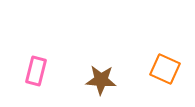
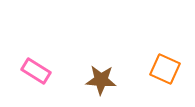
pink rectangle: rotated 72 degrees counterclockwise
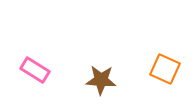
pink rectangle: moved 1 px left, 1 px up
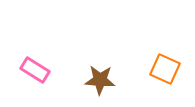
brown star: moved 1 px left
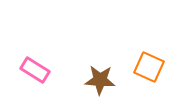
orange square: moved 16 px left, 2 px up
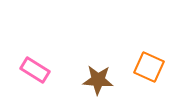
brown star: moved 2 px left
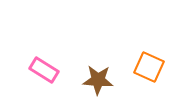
pink rectangle: moved 9 px right
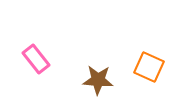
pink rectangle: moved 8 px left, 11 px up; rotated 20 degrees clockwise
